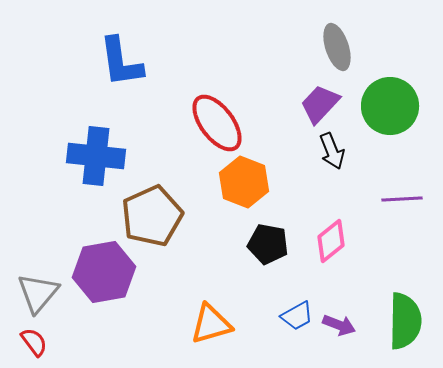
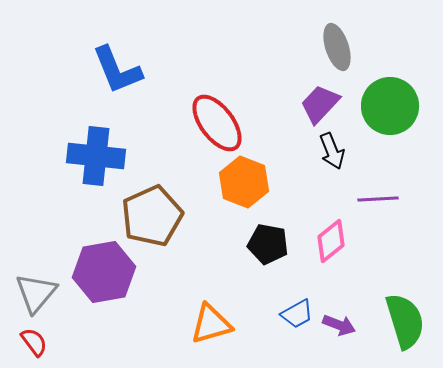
blue L-shape: moved 4 px left, 8 px down; rotated 14 degrees counterclockwise
purple line: moved 24 px left
gray triangle: moved 2 px left
blue trapezoid: moved 2 px up
green semicircle: rotated 18 degrees counterclockwise
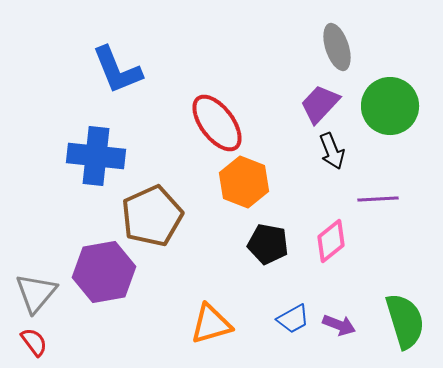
blue trapezoid: moved 4 px left, 5 px down
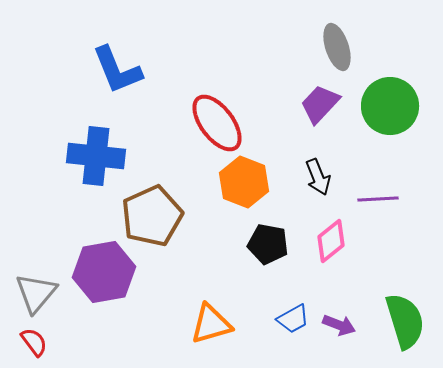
black arrow: moved 14 px left, 26 px down
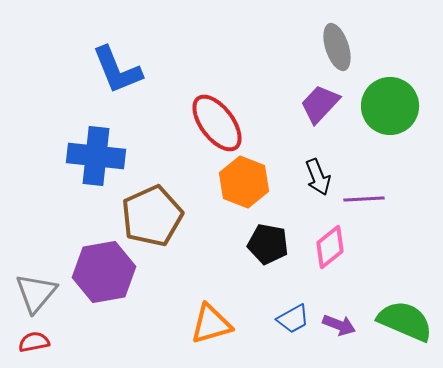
purple line: moved 14 px left
pink diamond: moved 1 px left, 6 px down
green semicircle: rotated 50 degrees counterclockwise
red semicircle: rotated 64 degrees counterclockwise
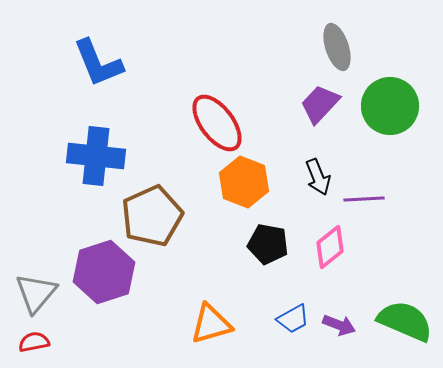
blue L-shape: moved 19 px left, 7 px up
purple hexagon: rotated 8 degrees counterclockwise
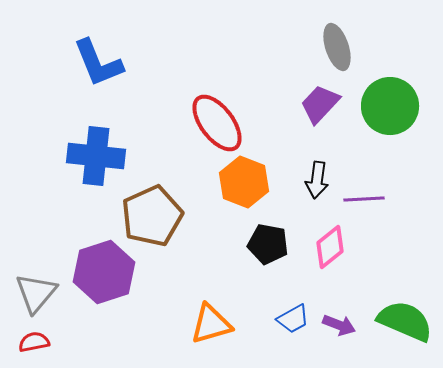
black arrow: moved 1 px left, 3 px down; rotated 30 degrees clockwise
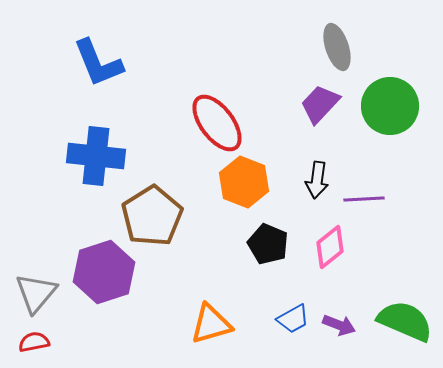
brown pentagon: rotated 8 degrees counterclockwise
black pentagon: rotated 12 degrees clockwise
